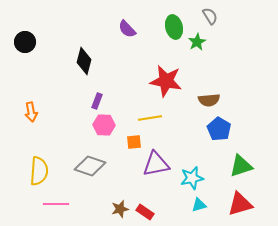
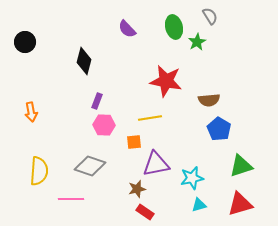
pink line: moved 15 px right, 5 px up
brown star: moved 17 px right, 20 px up
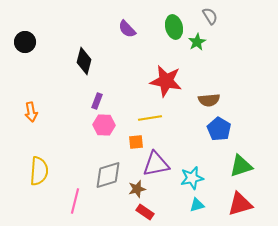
orange square: moved 2 px right
gray diamond: moved 18 px right, 9 px down; rotated 36 degrees counterclockwise
pink line: moved 4 px right, 2 px down; rotated 75 degrees counterclockwise
cyan triangle: moved 2 px left
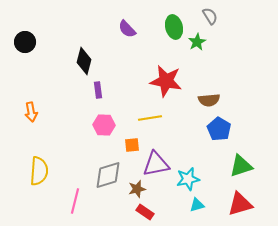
purple rectangle: moved 1 px right, 11 px up; rotated 28 degrees counterclockwise
orange square: moved 4 px left, 3 px down
cyan star: moved 4 px left, 1 px down
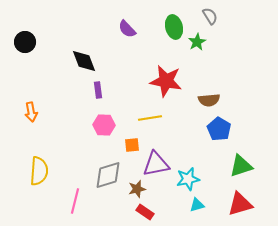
black diamond: rotated 36 degrees counterclockwise
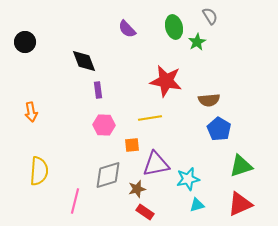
red triangle: rotated 8 degrees counterclockwise
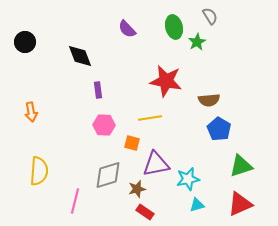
black diamond: moved 4 px left, 5 px up
orange square: moved 2 px up; rotated 21 degrees clockwise
